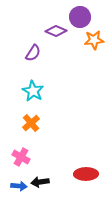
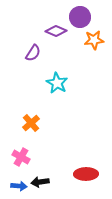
cyan star: moved 24 px right, 8 px up
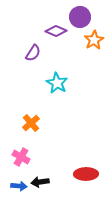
orange star: rotated 24 degrees counterclockwise
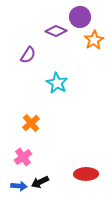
purple semicircle: moved 5 px left, 2 px down
pink cross: moved 2 px right; rotated 24 degrees clockwise
black arrow: rotated 18 degrees counterclockwise
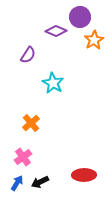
cyan star: moved 4 px left
red ellipse: moved 2 px left, 1 px down
blue arrow: moved 2 px left, 3 px up; rotated 63 degrees counterclockwise
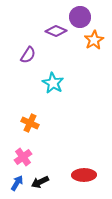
orange cross: moved 1 px left; rotated 24 degrees counterclockwise
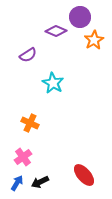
purple semicircle: rotated 24 degrees clockwise
red ellipse: rotated 50 degrees clockwise
